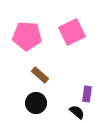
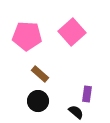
pink square: rotated 16 degrees counterclockwise
brown rectangle: moved 1 px up
black circle: moved 2 px right, 2 px up
black semicircle: moved 1 px left
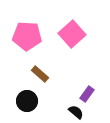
pink square: moved 2 px down
purple rectangle: rotated 28 degrees clockwise
black circle: moved 11 px left
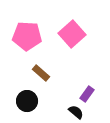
brown rectangle: moved 1 px right, 1 px up
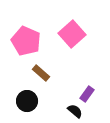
pink pentagon: moved 1 px left, 5 px down; rotated 20 degrees clockwise
black semicircle: moved 1 px left, 1 px up
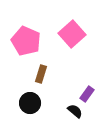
brown rectangle: moved 1 px down; rotated 66 degrees clockwise
black circle: moved 3 px right, 2 px down
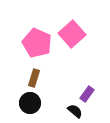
pink pentagon: moved 11 px right, 2 px down
brown rectangle: moved 7 px left, 4 px down
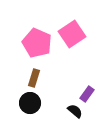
pink square: rotated 8 degrees clockwise
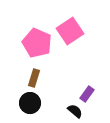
pink square: moved 2 px left, 3 px up
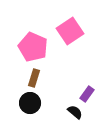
pink pentagon: moved 4 px left, 4 px down
black semicircle: moved 1 px down
